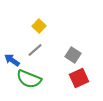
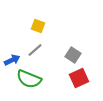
yellow square: moved 1 px left; rotated 24 degrees counterclockwise
blue arrow: rotated 119 degrees clockwise
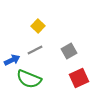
yellow square: rotated 24 degrees clockwise
gray line: rotated 14 degrees clockwise
gray square: moved 4 px left, 4 px up; rotated 28 degrees clockwise
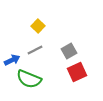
red square: moved 2 px left, 6 px up
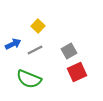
blue arrow: moved 1 px right, 16 px up
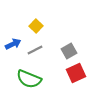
yellow square: moved 2 px left
red square: moved 1 px left, 1 px down
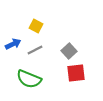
yellow square: rotated 16 degrees counterclockwise
gray square: rotated 14 degrees counterclockwise
red square: rotated 18 degrees clockwise
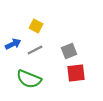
gray square: rotated 21 degrees clockwise
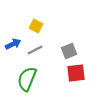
green semicircle: moved 2 px left; rotated 90 degrees clockwise
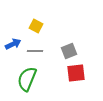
gray line: moved 1 px down; rotated 28 degrees clockwise
